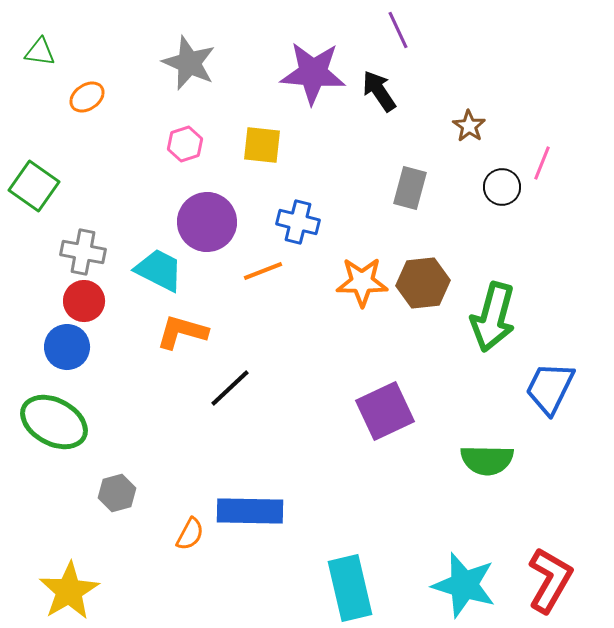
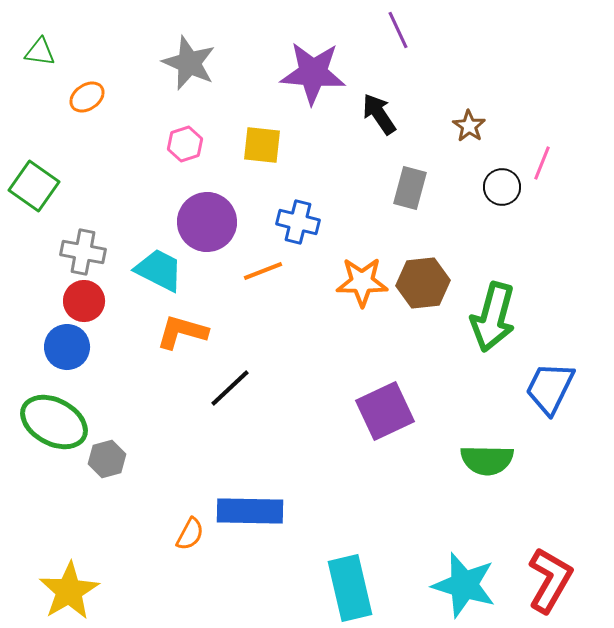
black arrow: moved 23 px down
gray hexagon: moved 10 px left, 34 px up
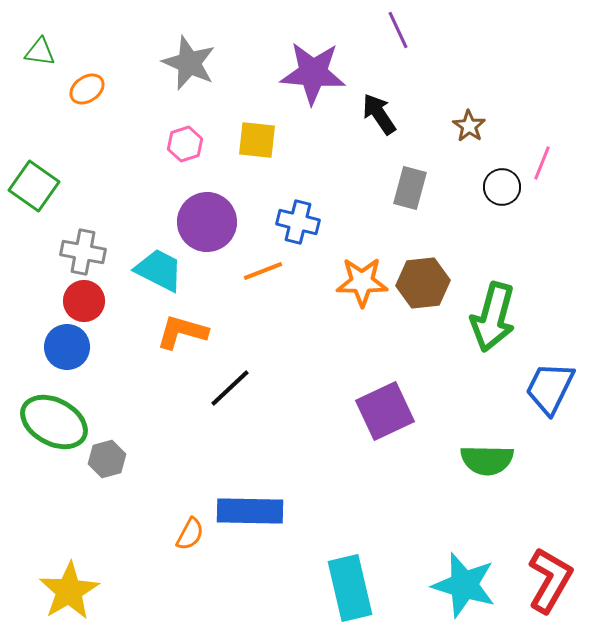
orange ellipse: moved 8 px up
yellow square: moved 5 px left, 5 px up
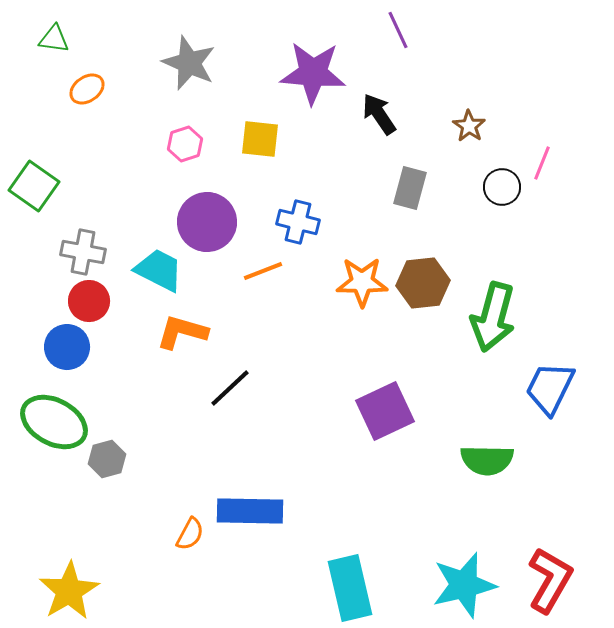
green triangle: moved 14 px right, 13 px up
yellow square: moved 3 px right, 1 px up
red circle: moved 5 px right
cyan star: rotated 30 degrees counterclockwise
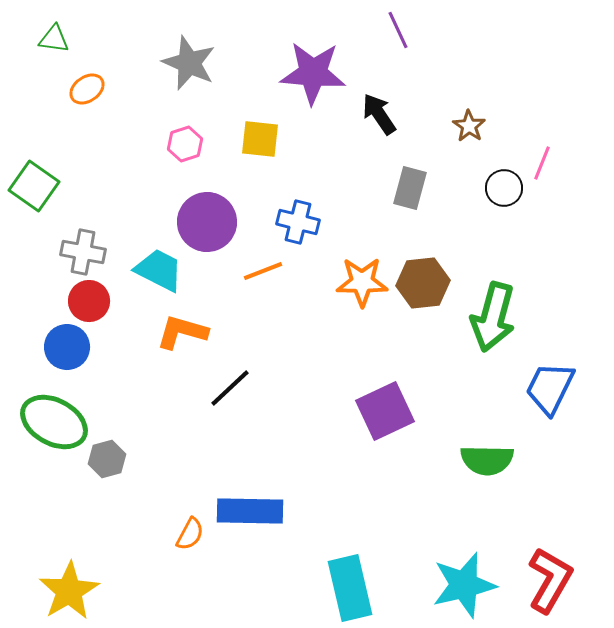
black circle: moved 2 px right, 1 px down
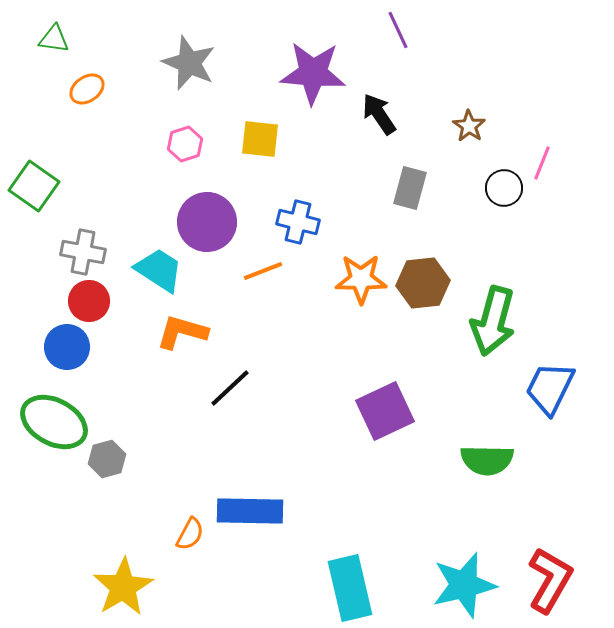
cyan trapezoid: rotated 6 degrees clockwise
orange star: moved 1 px left, 3 px up
green arrow: moved 4 px down
yellow star: moved 54 px right, 4 px up
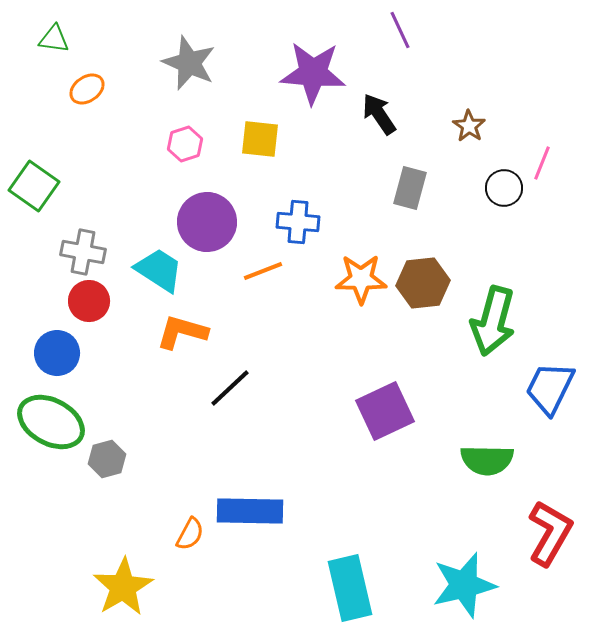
purple line: moved 2 px right
blue cross: rotated 9 degrees counterclockwise
blue circle: moved 10 px left, 6 px down
green ellipse: moved 3 px left
red L-shape: moved 47 px up
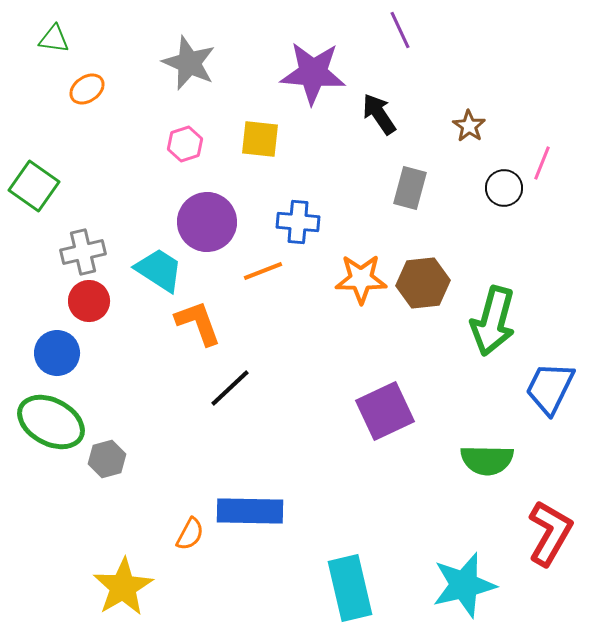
gray cross: rotated 24 degrees counterclockwise
orange L-shape: moved 16 px right, 9 px up; rotated 54 degrees clockwise
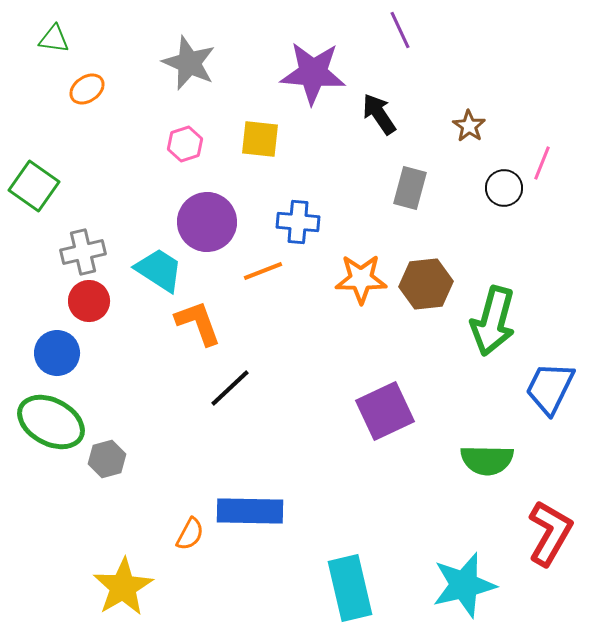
brown hexagon: moved 3 px right, 1 px down
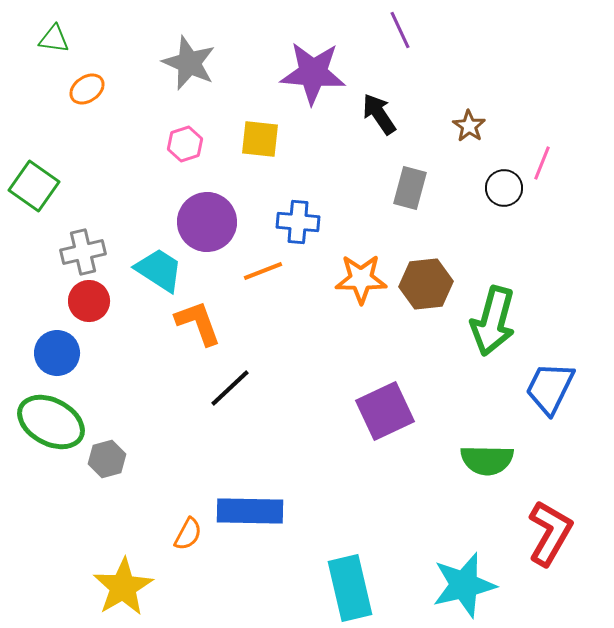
orange semicircle: moved 2 px left
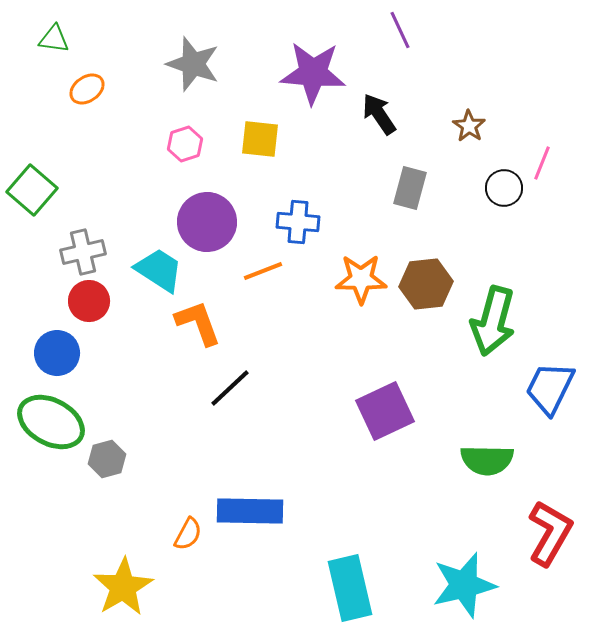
gray star: moved 4 px right, 1 px down; rotated 4 degrees counterclockwise
green square: moved 2 px left, 4 px down; rotated 6 degrees clockwise
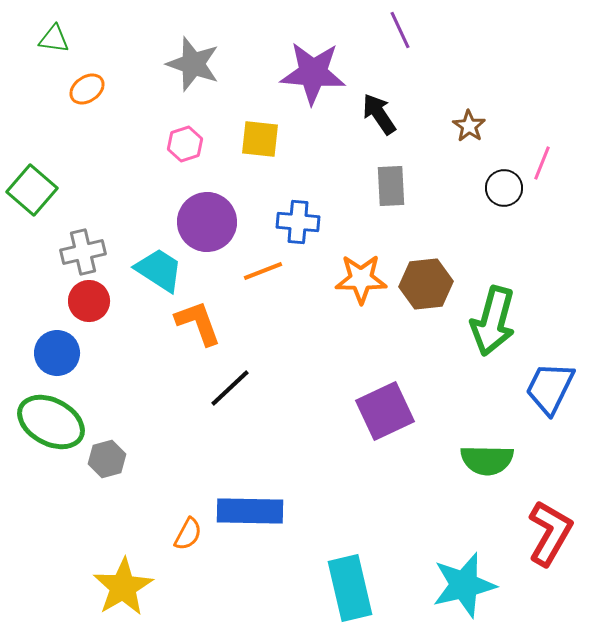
gray rectangle: moved 19 px left, 2 px up; rotated 18 degrees counterclockwise
